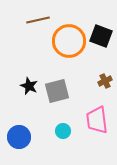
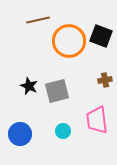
brown cross: moved 1 px up; rotated 16 degrees clockwise
blue circle: moved 1 px right, 3 px up
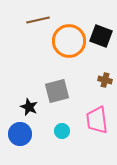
brown cross: rotated 24 degrees clockwise
black star: moved 21 px down
cyan circle: moved 1 px left
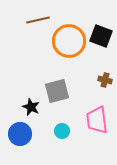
black star: moved 2 px right
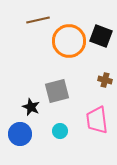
cyan circle: moved 2 px left
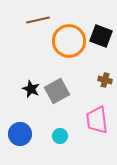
gray square: rotated 15 degrees counterclockwise
black star: moved 18 px up
cyan circle: moved 5 px down
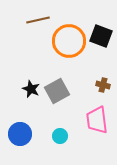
brown cross: moved 2 px left, 5 px down
